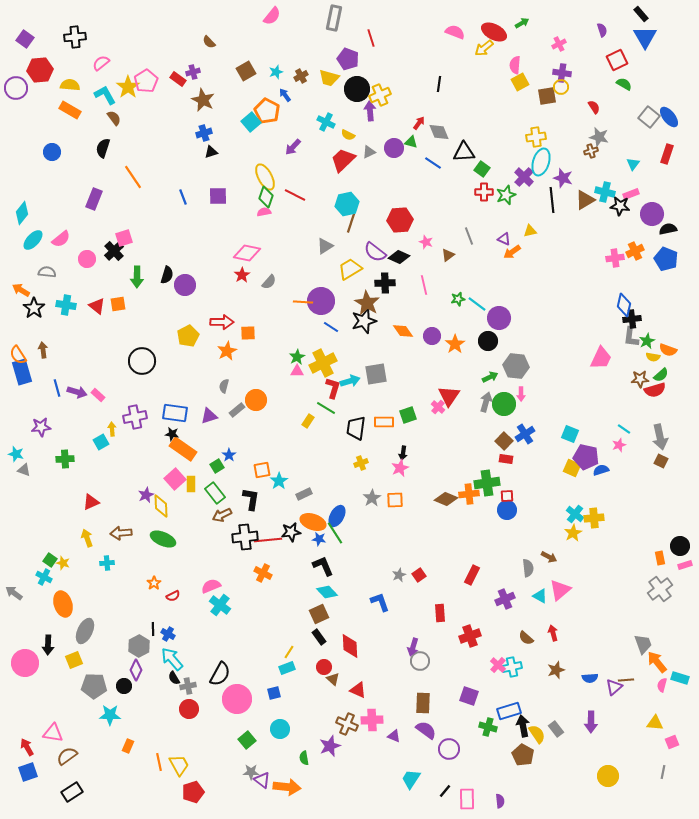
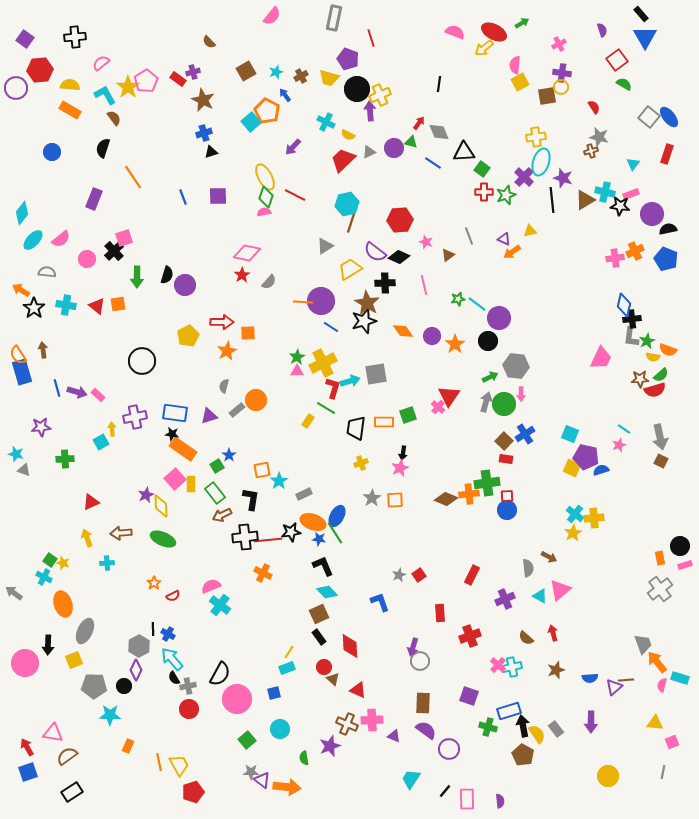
red square at (617, 60): rotated 10 degrees counterclockwise
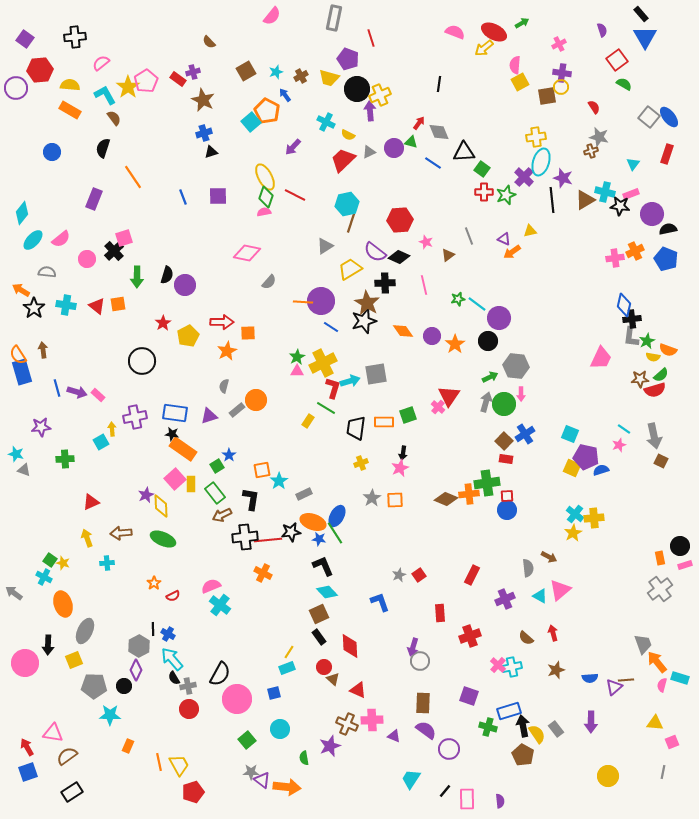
red star at (242, 275): moved 79 px left, 48 px down
gray arrow at (660, 437): moved 6 px left, 1 px up
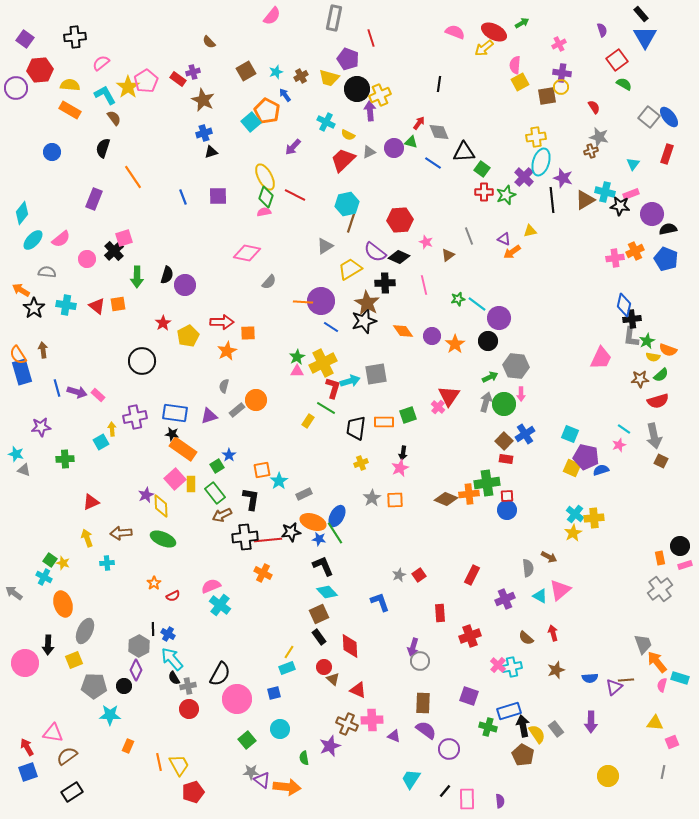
red semicircle at (655, 390): moved 3 px right, 11 px down
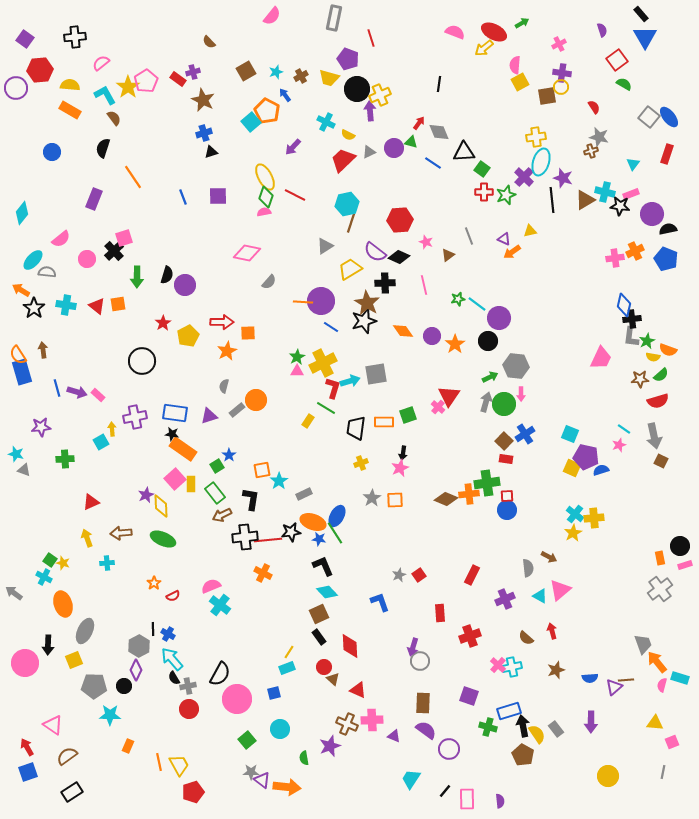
cyan ellipse at (33, 240): moved 20 px down
red arrow at (553, 633): moved 1 px left, 2 px up
pink triangle at (53, 733): moved 8 px up; rotated 25 degrees clockwise
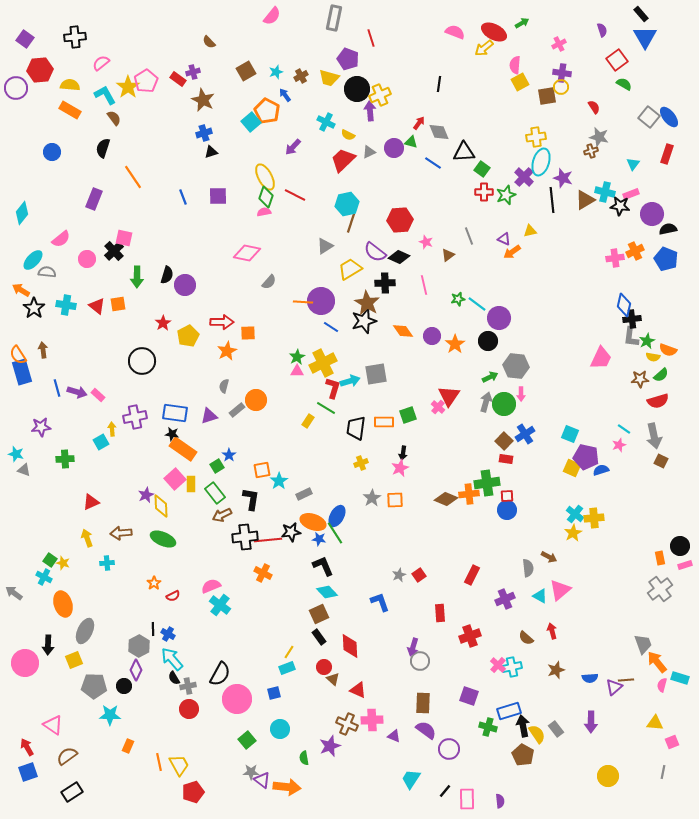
pink square at (124, 238): rotated 30 degrees clockwise
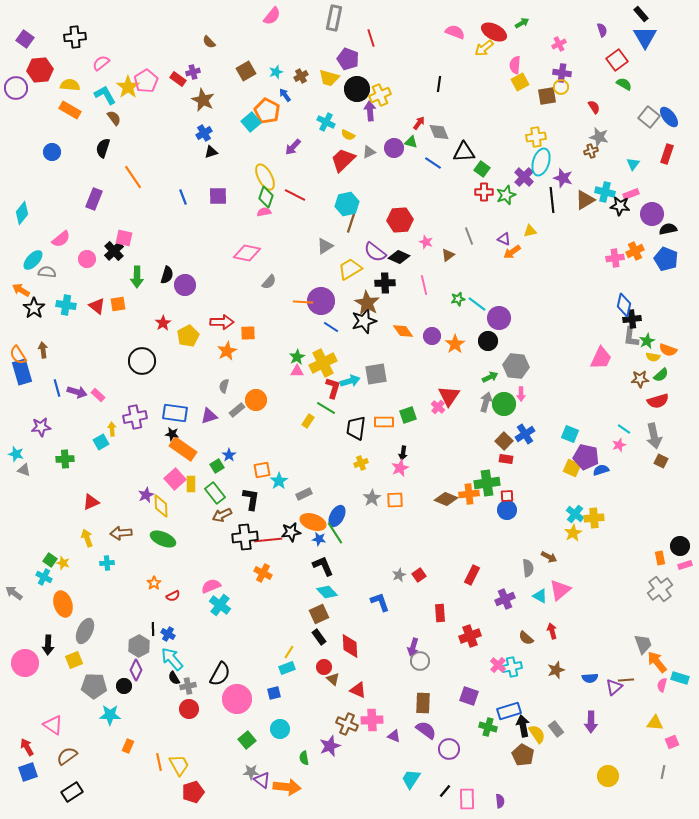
blue cross at (204, 133): rotated 14 degrees counterclockwise
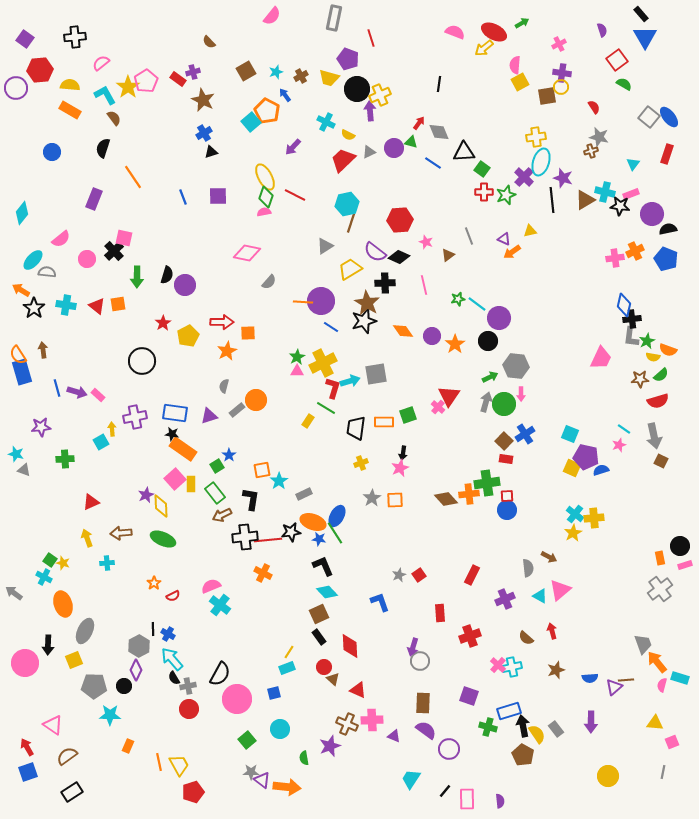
brown diamond at (446, 499): rotated 25 degrees clockwise
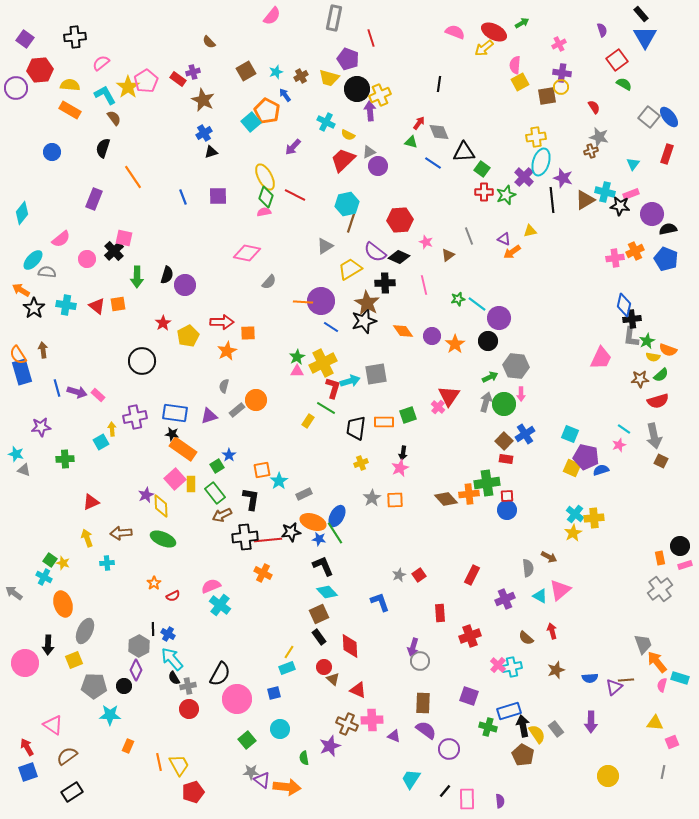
purple circle at (394, 148): moved 16 px left, 18 px down
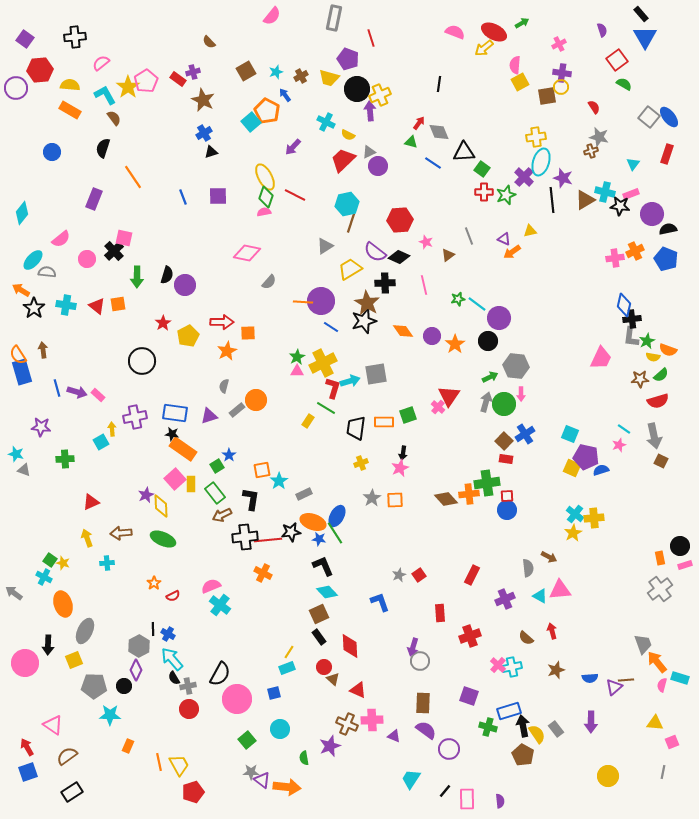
purple star at (41, 427): rotated 12 degrees clockwise
pink triangle at (560, 590): rotated 35 degrees clockwise
